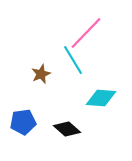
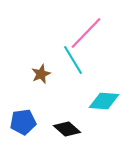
cyan diamond: moved 3 px right, 3 px down
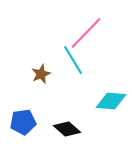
cyan diamond: moved 7 px right
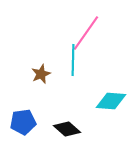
pink line: rotated 9 degrees counterclockwise
cyan line: rotated 32 degrees clockwise
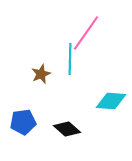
cyan line: moved 3 px left, 1 px up
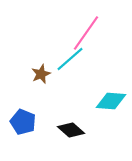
cyan line: rotated 48 degrees clockwise
blue pentagon: rotated 30 degrees clockwise
black diamond: moved 4 px right, 1 px down
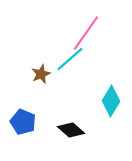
cyan diamond: rotated 64 degrees counterclockwise
